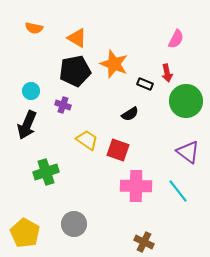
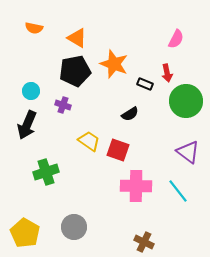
yellow trapezoid: moved 2 px right, 1 px down
gray circle: moved 3 px down
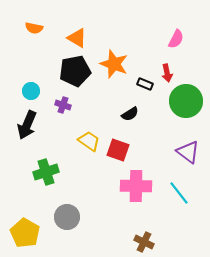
cyan line: moved 1 px right, 2 px down
gray circle: moved 7 px left, 10 px up
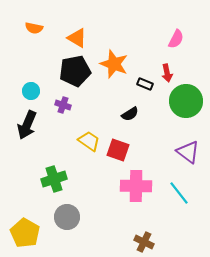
green cross: moved 8 px right, 7 px down
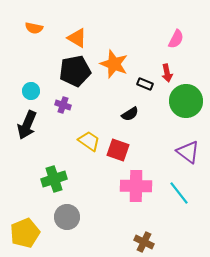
yellow pentagon: rotated 20 degrees clockwise
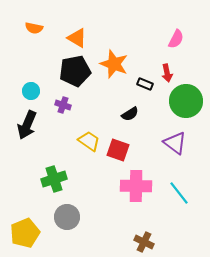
purple triangle: moved 13 px left, 9 px up
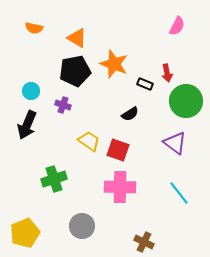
pink semicircle: moved 1 px right, 13 px up
pink cross: moved 16 px left, 1 px down
gray circle: moved 15 px right, 9 px down
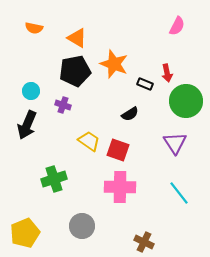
purple triangle: rotated 20 degrees clockwise
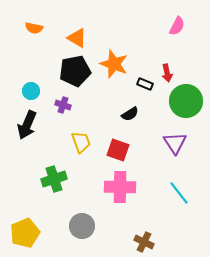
yellow trapezoid: moved 8 px left, 1 px down; rotated 35 degrees clockwise
